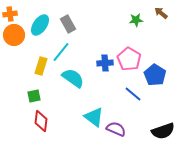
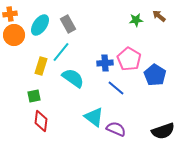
brown arrow: moved 2 px left, 3 px down
blue line: moved 17 px left, 6 px up
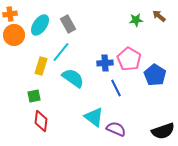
blue line: rotated 24 degrees clockwise
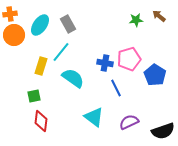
pink pentagon: rotated 25 degrees clockwise
blue cross: rotated 14 degrees clockwise
purple semicircle: moved 13 px right, 7 px up; rotated 48 degrees counterclockwise
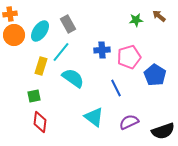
cyan ellipse: moved 6 px down
pink pentagon: moved 2 px up
blue cross: moved 3 px left, 13 px up; rotated 14 degrees counterclockwise
red diamond: moved 1 px left, 1 px down
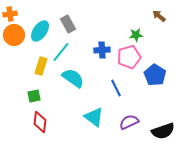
green star: moved 15 px down
